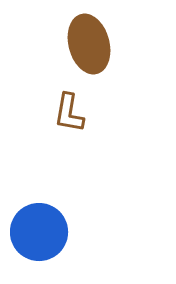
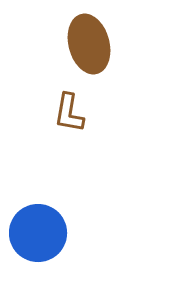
blue circle: moved 1 px left, 1 px down
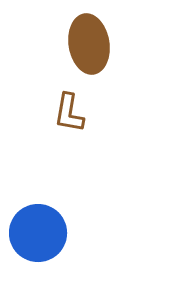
brown ellipse: rotated 6 degrees clockwise
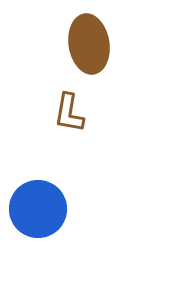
blue circle: moved 24 px up
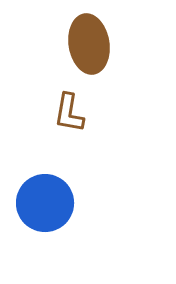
blue circle: moved 7 px right, 6 px up
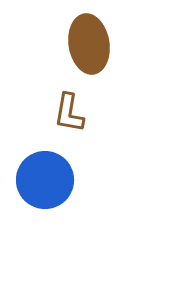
blue circle: moved 23 px up
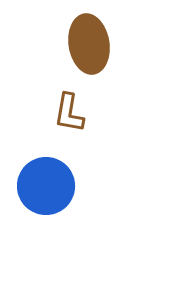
blue circle: moved 1 px right, 6 px down
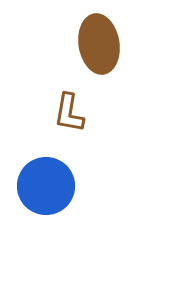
brown ellipse: moved 10 px right
